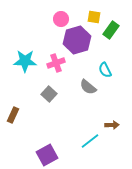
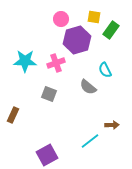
gray square: rotated 21 degrees counterclockwise
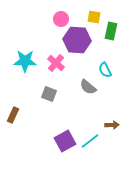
green rectangle: moved 1 px down; rotated 24 degrees counterclockwise
purple hexagon: rotated 20 degrees clockwise
pink cross: rotated 30 degrees counterclockwise
purple square: moved 18 px right, 14 px up
